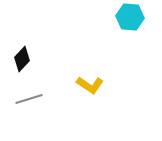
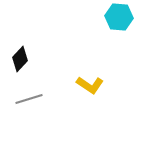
cyan hexagon: moved 11 px left
black diamond: moved 2 px left
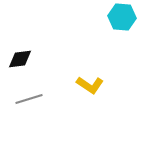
cyan hexagon: moved 3 px right
black diamond: rotated 40 degrees clockwise
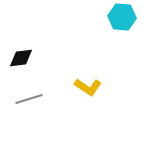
black diamond: moved 1 px right, 1 px up
yellow L-shape: moved 2 px left, 2 px down
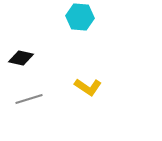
cyan hexagon: moved 42 px left
black diamond: rotated 20 degrees clockwise
